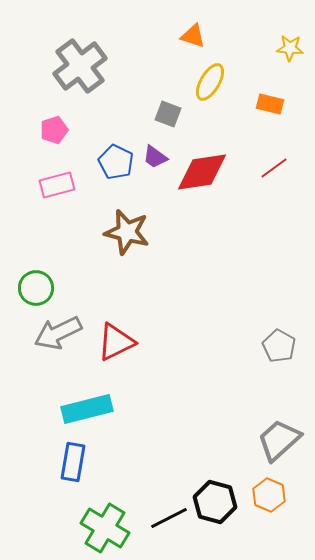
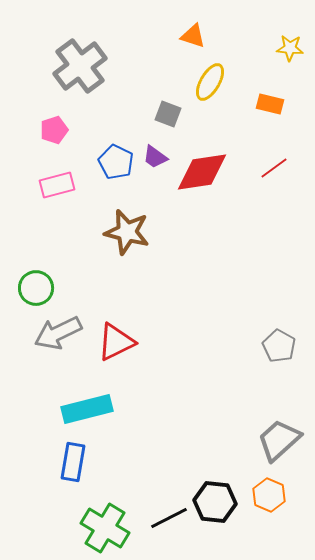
black hexagon: rotated 9 degrees counterclockwise
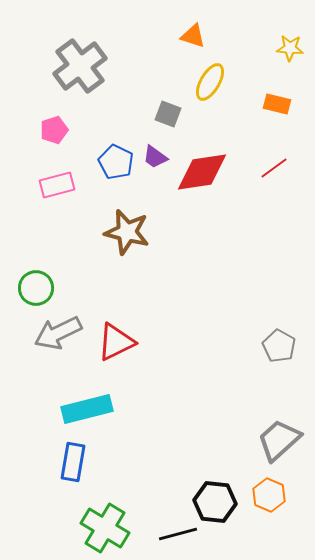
orange rectangle: moved 7 px right
black line: moved 9 px right, 16 px down; rotated 12 degrees clockwise
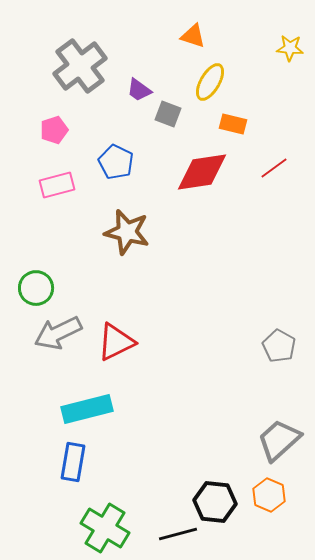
orange rectangle: moved 44 px left, 20 px down
purple trapezoid: moved 16 px left, 67 px up
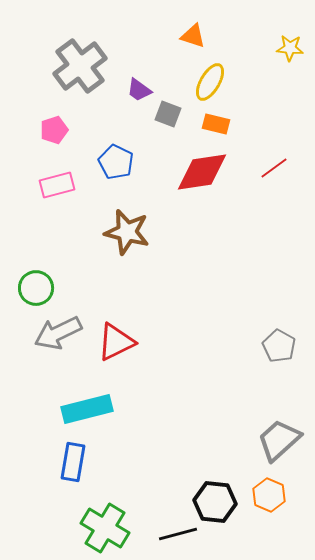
orange rectangle: moved 17 px left
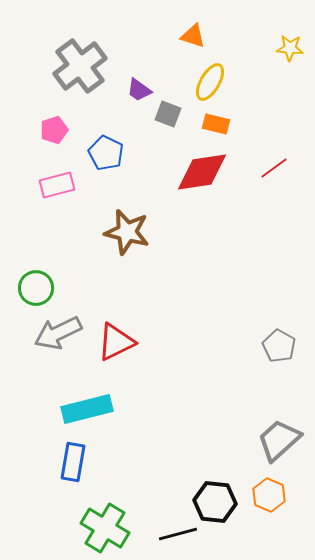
blue pentagon: moved 10 px left, 9 px up
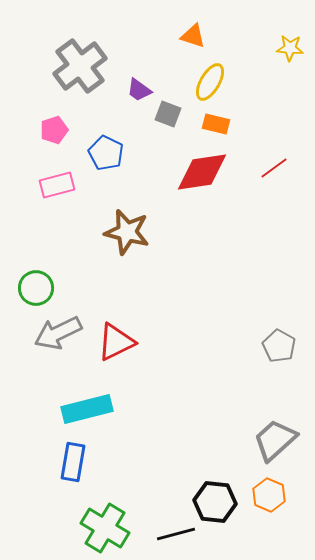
gray trapezoid: moved 4 px left
black line: moved 2 px left
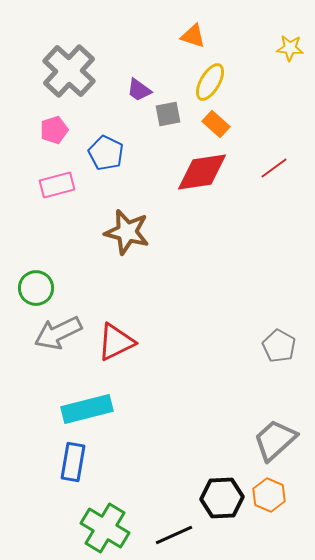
gray cross: moved 11 px left, 5 px down; rotated 10 degrees counterclockwise
gray square: rotated 32 degrees counterclockwise
orange rectangle: rotated 28 degrees clockwise
black hexagon: moved 7 px right, 4 px up; rotated 9 degrees counterclockwise
black line: moved 2 px left, 1 px down; rotated 9 degrees counterclockwise
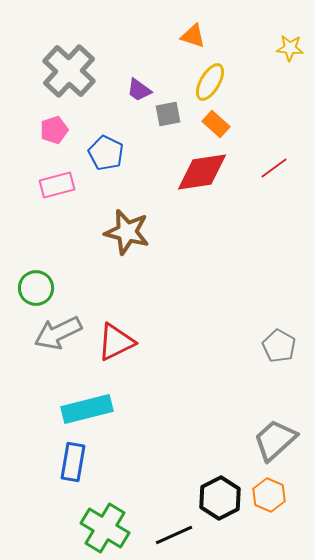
black hexagon: moved 2 px left; rotated 24 degrees counterclockwise
